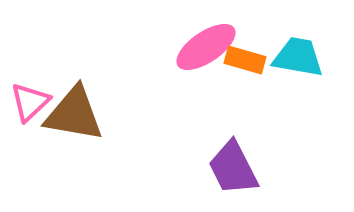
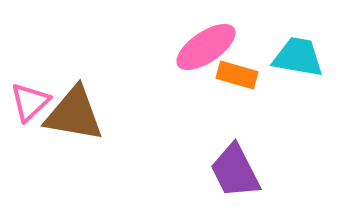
orange rectangle: moved 8 px left, 15 px down
purple trapezoid: moved 2 px right, 3 px down
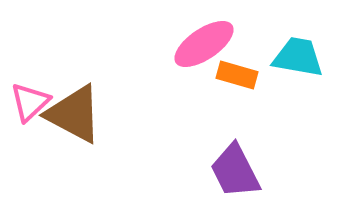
pink ellipse: moved 2 px left, 3 px up
brown triangle: rotated 18 degrees clockwise
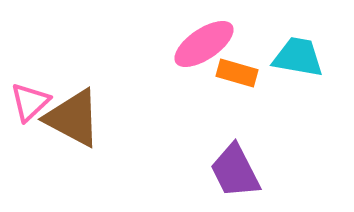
orange rectangle: moved 2 px up
brown triangle: moved 1 px left, 4 px down
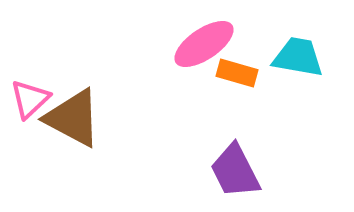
pink triangle: moved 3 px up
